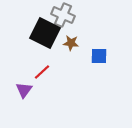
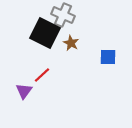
brown star: rotated 21 degrees clockwise
blue square: moved 9 px right, 1 px down
red line: moved 3 px down
purple triangle: moved 1 px down
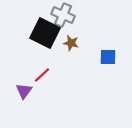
brown star: rotated 14 degrees counterclockwise
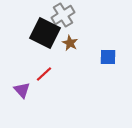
gray cross: rotated 35 degrees clockwise
brown star: moved 1 px left; rotated 14 degrees clockwise
red line: moved 2 px right, 1 px up
purple triangle: moved 2 px left, 1 px up; rotated 18 degrees counterclockwise
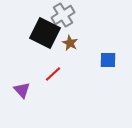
blue square: moved 3 px down
red line: moved 9 px right
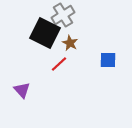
red line: moved 6 px right, 10 px up
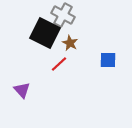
gray cross: rotated 30 degrees counterclockwise
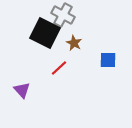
brown star: moved 4 px right
red line: moved 4 px down
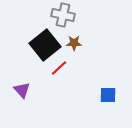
gray cross: rotated 15 degrees counterclockwise
black square: moved 12 px down; rotated 24 degrees clockwise
brown star: rotated 28 degrees counterclockwise
blue square: moved 35 px down
